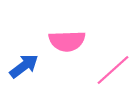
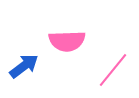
pink line: rotated 9 degrees counterclockwise
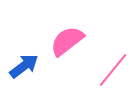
pink semicircle: rotated 144 degrees clockwise
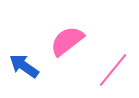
blue arrow: rotated 108 degrees counterclockwise
